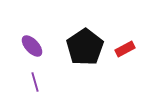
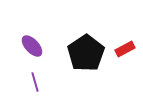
black pentagon: moved 1 px right, 6 px down
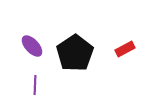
black pentagon: moved 11 px left
purple line: moved 3 px down; rotated 18 degrees clockwise
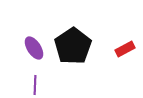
purple ellipse: moved 2 px right, 2 px down; rotated 10 degrees clockwise
black pentagon: moved 2 px left, 7 px up
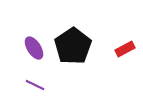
purple line: rotated 66 degrees counterclockwise
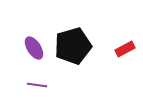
black pentagon: rotated 18 degrees clockwise
purple line: moved 2 px right; rotated 18 degrees counterclockwise
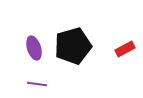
purple ellipse: rotated 15 degrees clockwise
purple line: moved 1 px up
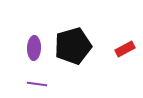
purple ellipse: rotated 20 degrees clockwise
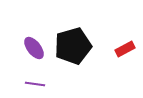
purple ellipse: rotated 40 degrees counterclockwise
purple line: moved 2 px left
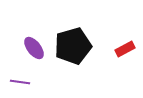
purple line: moved 15 px left, 2 px up
